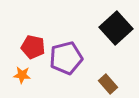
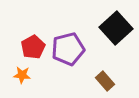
red pentagon: rotated 30 degrees clockwise
purple pentagon: moved 2 px right, 9 px up
brown rectangle: moved 3 px left, 3 px up
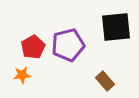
black square: moved 1 px up; rotated 36 degrees clockwise
purple pentagon: moved 4 px up
orange star: rotated 12 degrees counterclockwise
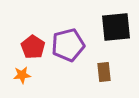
red pentagon: rotated 10 degrees counterclockwise
brown rectangle: moved 1 px left, 9 px up; rotated 36 degrees clockwise
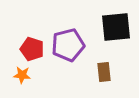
red pentagon: moved 1 px left, 2 px down; rotated 15 degrees counterclockwise
orange star: rotated 12 degrees clockwise
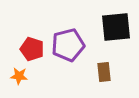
orange star: moved 3 px left, 1 px down
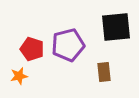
orange star: rotated 18 degrees counterclockwise
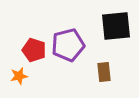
black square: moved 1 px up
red pentagon: moved 2 px right, 1 px down
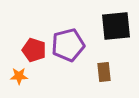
orange star: rotated 12 degrees clockwise
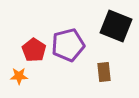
black square: rotated 28 degrees clockwise
red pentagon: rotated 15 degrees clockwise
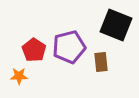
black square: moved 1 px up
purple pentagon: moved 1 px right, 2 px down
brown rectangle: moved 3 px left, 10 px up
